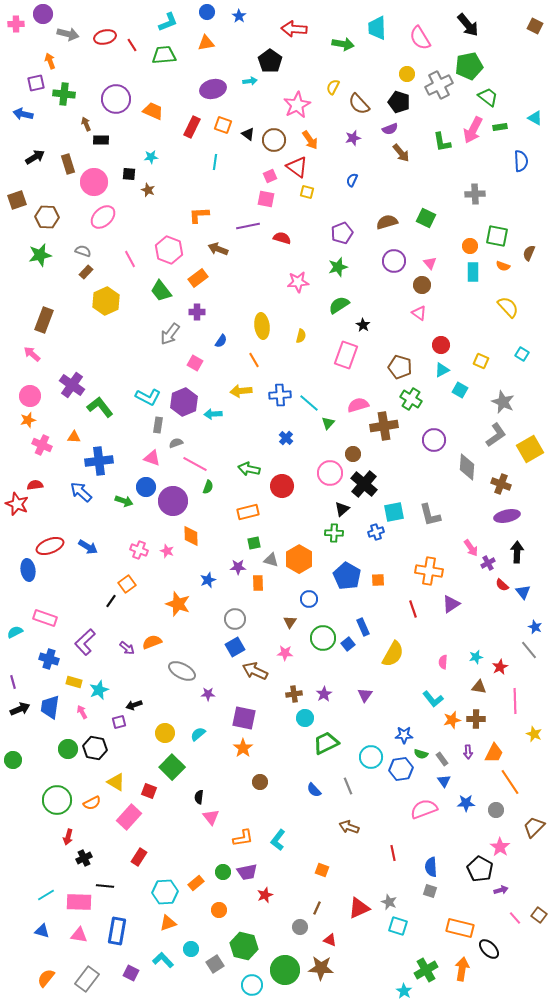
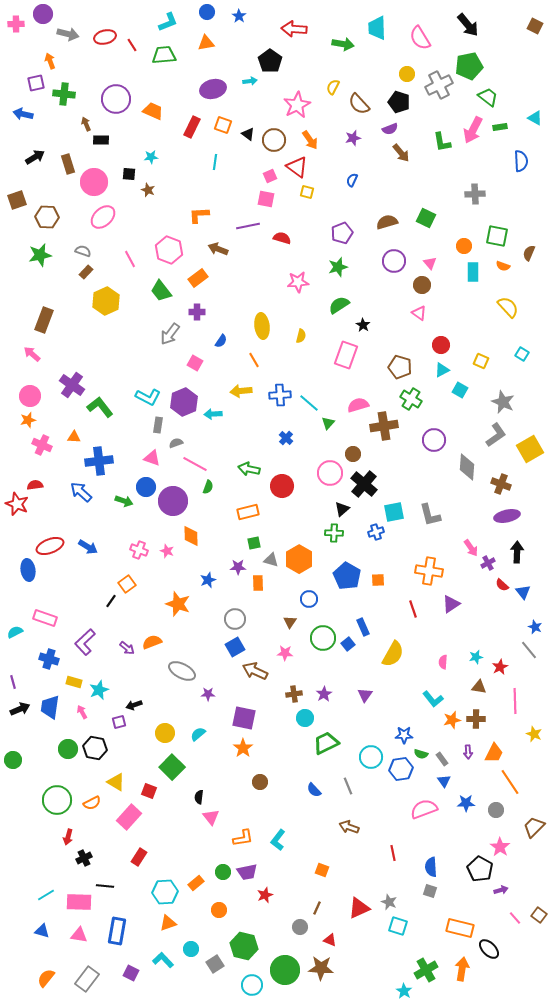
orange circle at (470, 246): moved 6 px left
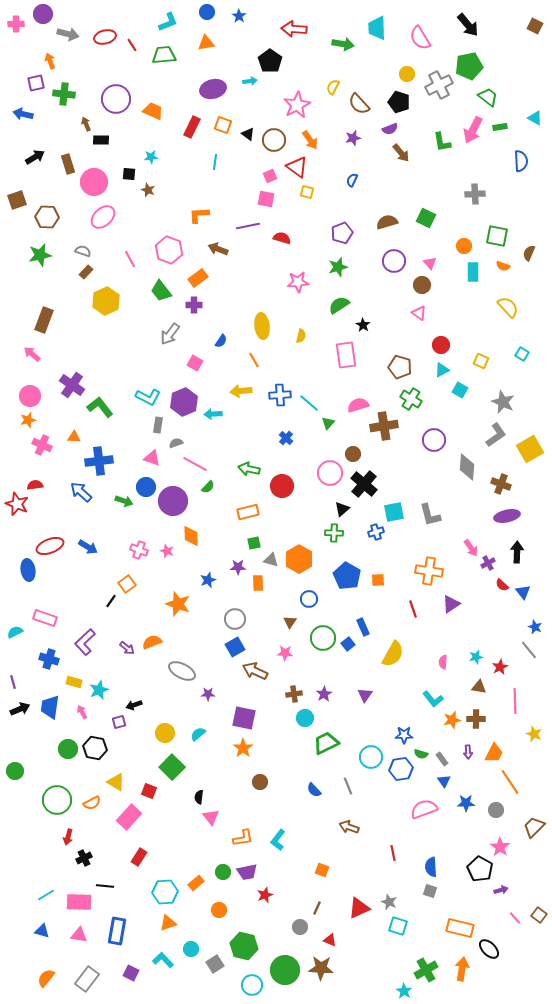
purple cross at (197, 312): moved 3 px left, 7 px up
pink rectangle at (346, 355): rotated 28 degrees counterclockwise
green semicircle at (208, 487): rotated 24 degrees clockwise
green circle at (13, 760): moved 2 px right, 11 px down
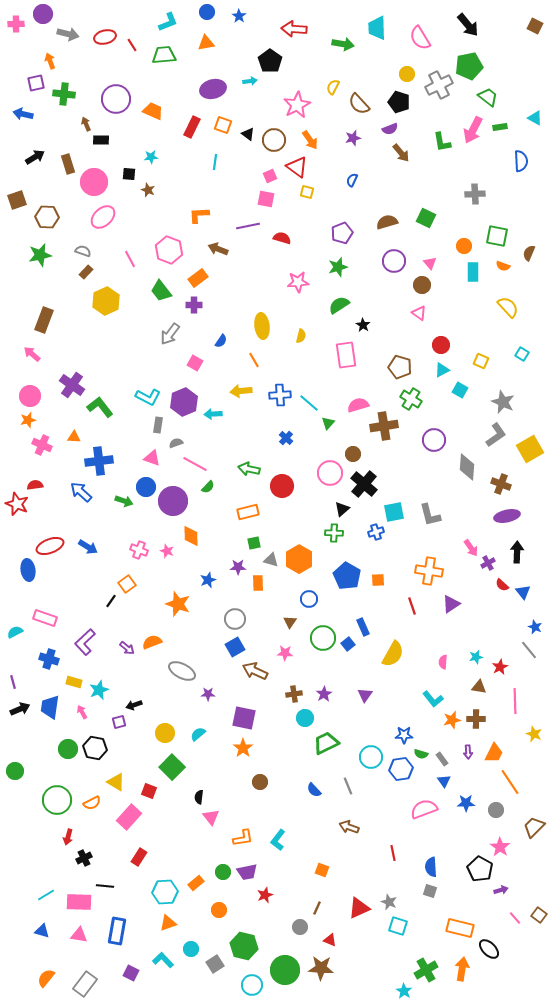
red line at (413, 609): moved 1 px left, 3 px up
gray rectangle at (87, 979): moved 2 px left, 5 px down
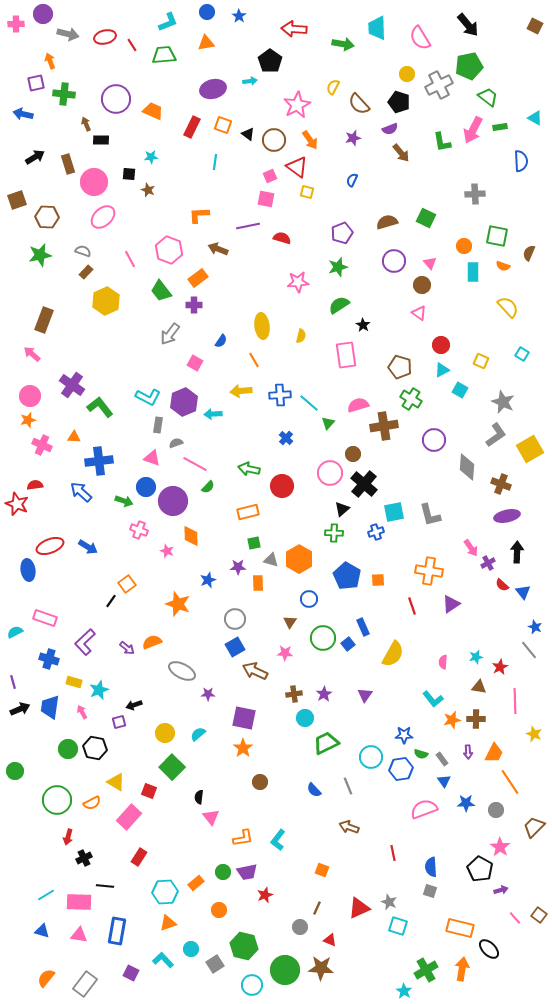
pink cross at (139, 550): moved 20 px up
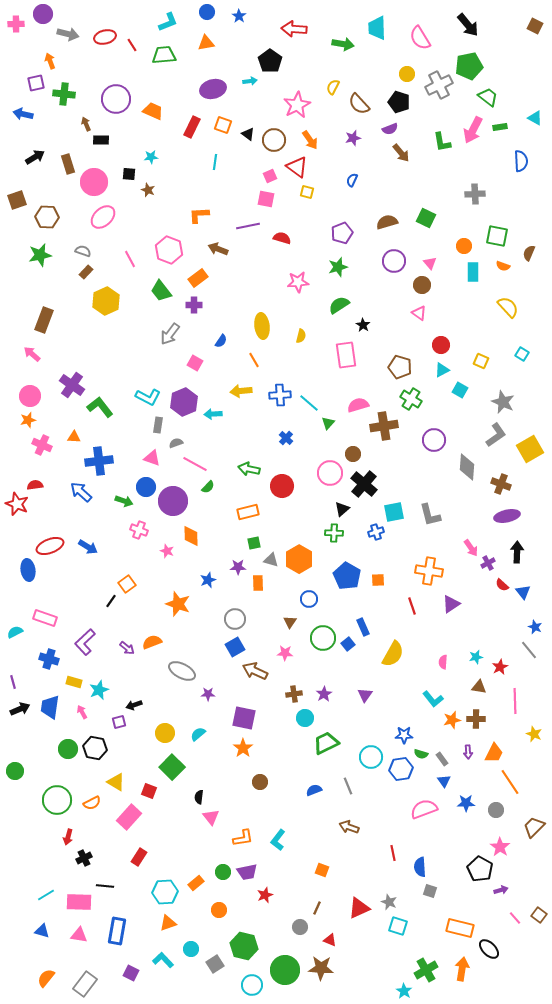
blue semicircle at (314, 790): rotated 112 degrees clockwise
blue semicircle at (431, 867): moved 11 px left
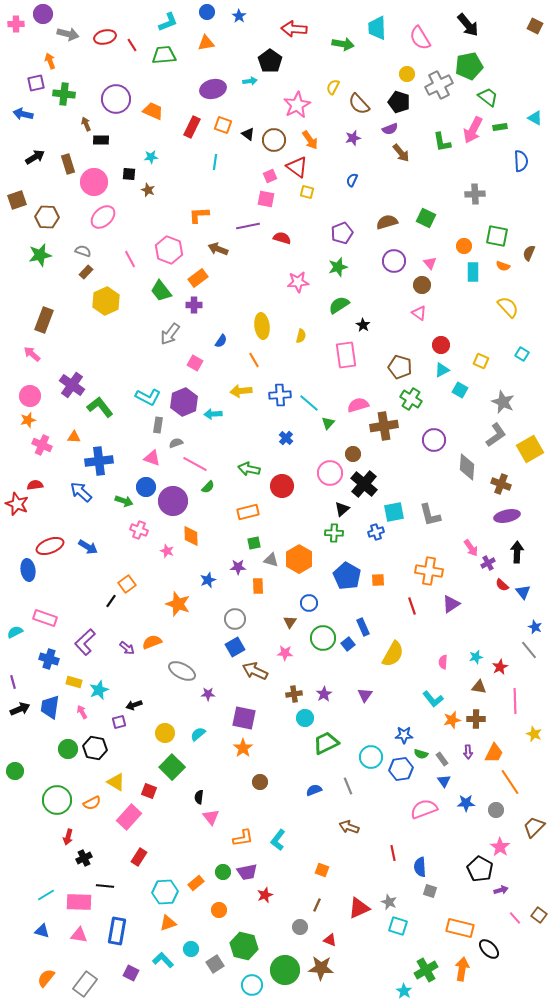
orange rectangle at (258, 583): moved 3 px down
blue circle at (309, 599): moved 4 px down
brown line at (317, 908): moved 3 px up
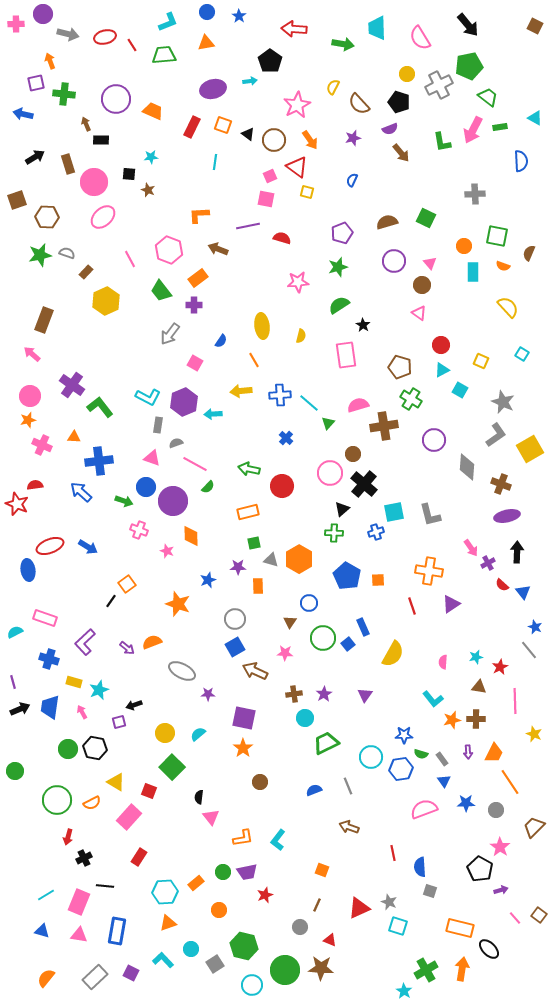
gray semicircle at (83, 251): moved 16 px left, 2 px down
pink rectangle at (79, 902): rotated 70 degrees counterclockwise
gray rectangle at (85, 984): moved 10 px right, 7 px up; rotated 10 degrees clockwise
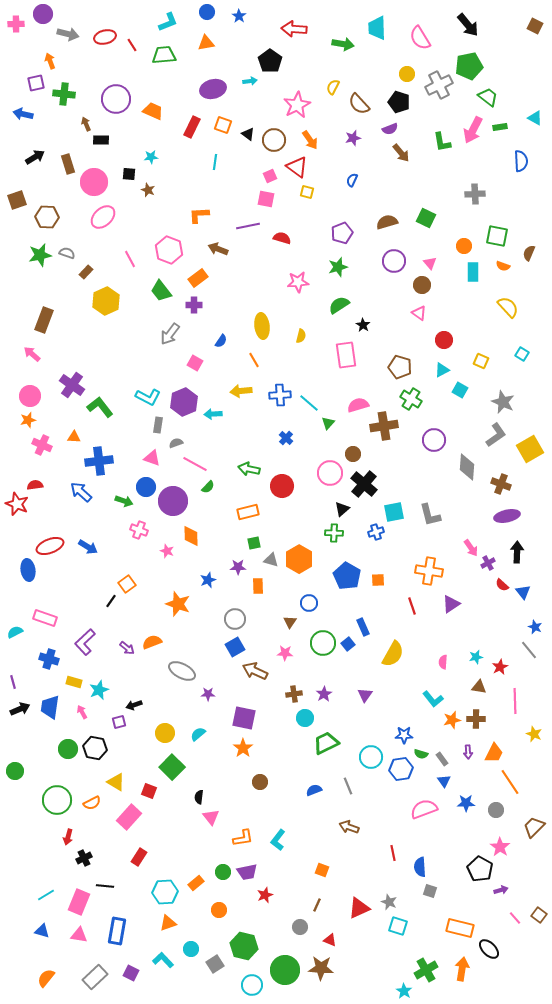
red circle at (441, 345): moved 3 px right, 5 px up
green circle at (323, 638): moved 5 px down
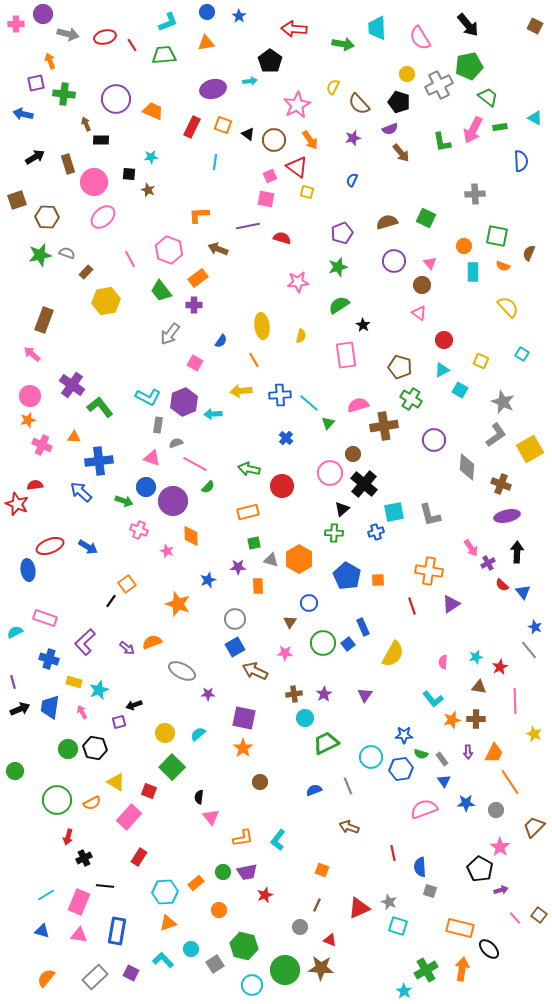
yellow hexagon at (106, 301): rotated 16 degrees clockwise
